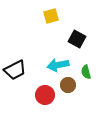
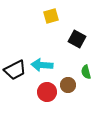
cyan arrow: moved 16 px left; rotated 15 degrees clockwise
red circle: moved 2 px right, 3 px up
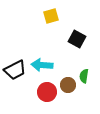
green semicircle: moved 2 px left, 4 px down; rotated 24 degrees clockwise
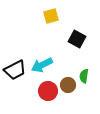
cyan arrow: rotated 30 degrees counterclockwise
red circle: moved 1 px right, 1 px up
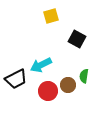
cyan arrow: moved 1 px left
black trapezoid: moved 1 px right, 9 px down
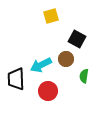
black trapezoid: rotated 115 degrees clockwise
brown circle: moved 2 px left, 26 px up
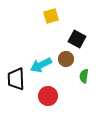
red circle: moved 5 px down
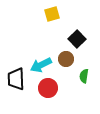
yellow square: moved 1 px right, 2 px up
black square: rotated 18 degrees clockwise
red circle: moved 8 px up
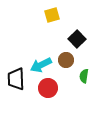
yellow square: moved 1 px down
brown circle: moved 1 px down
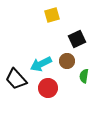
black square: rotated 18 degrees clockwise
brown circle: moved 1 px right, 1 px down
cyan arrow: moved 1 px up
black trapezoid: rotated 40 degrees counterclockwise
